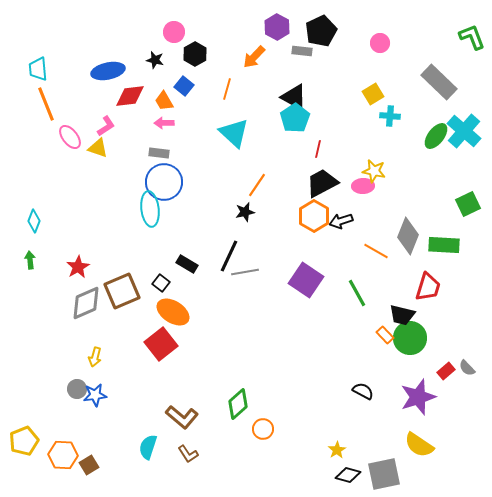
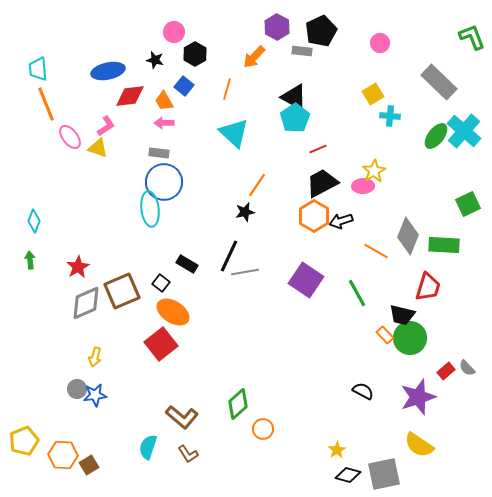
red line at (318, 149): rotated 54 degrees clockwise
yellow star at (374, 171): rotated 30 degrees clockwise
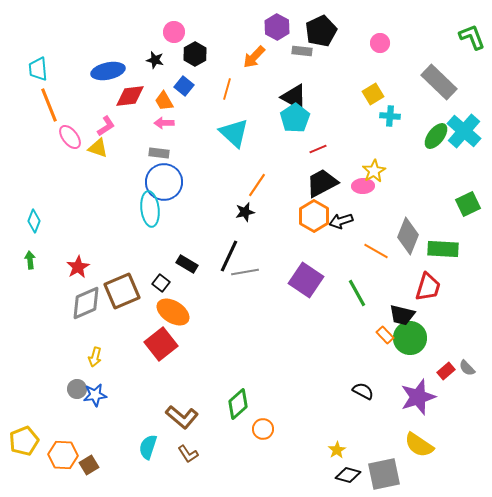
orange line at (46, 104): moved 3 px right, 1 px down
green rectangle at (444, 245): moved 1 px left, 4 px down
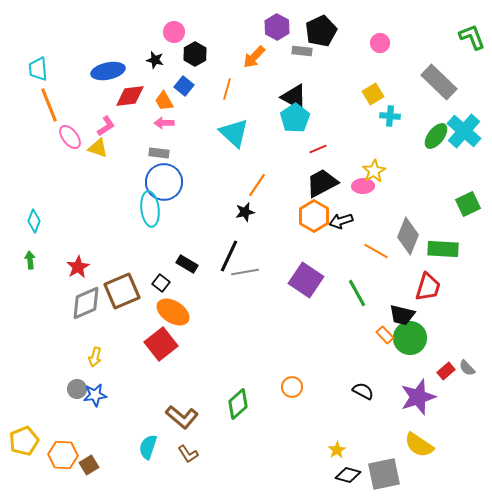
orange circle at (263, 429): moved 29 px right, 42 px up
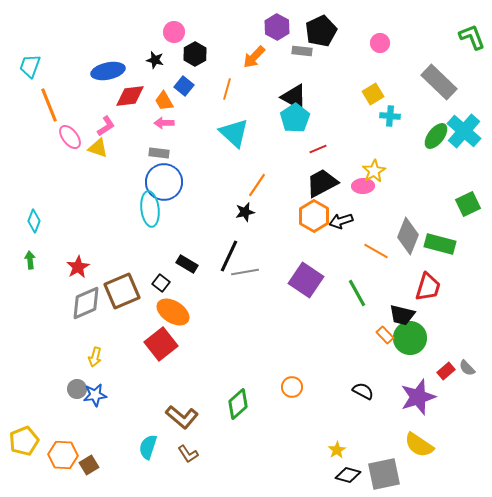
cyan trapezoid at (38, 69): moved 8 px left, 3 px up; rotated 25 degrees clockwise
green rectangle at (443, 249): moved 3 px left, 5 px up; rotated 12 degrees clockwise
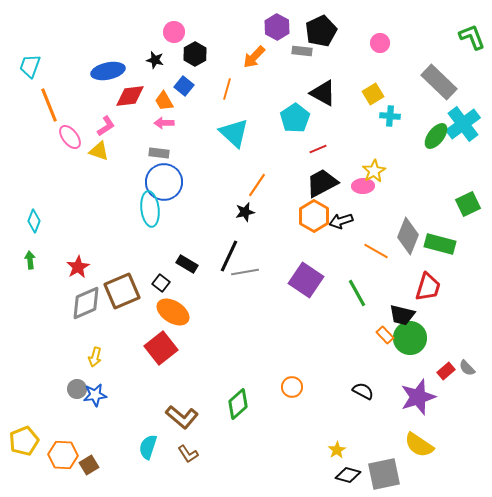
black triangle at (294, 97): moved 29 px right, 4 px up
cyan cross at (464, 131): moved 1 px left, 7 px up; rotated 12 degrees clockwise
yellow triangle at (98, 148): moved 1 px right, 3 px down
red square at (161, 344): moved 4 px down
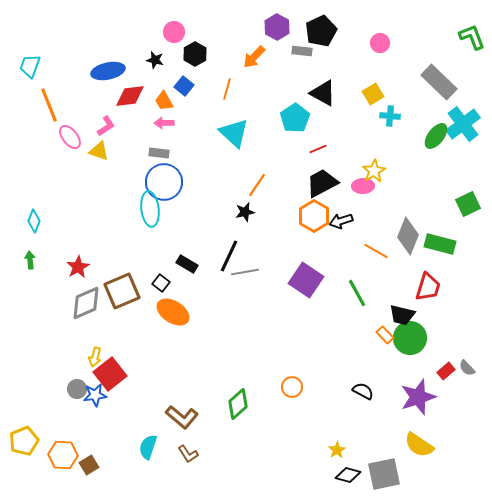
red square at (161, 348): moved 51 px left, 26 px down
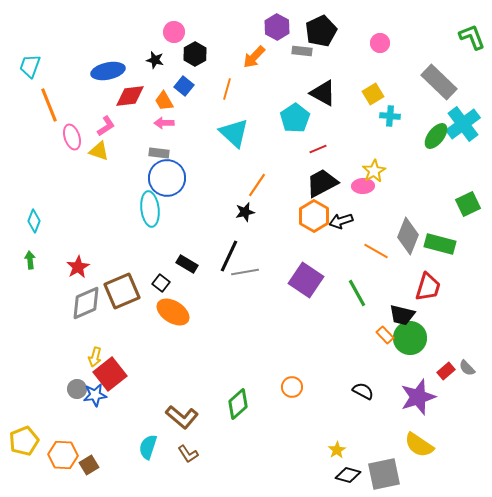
pink ellipse at (70, 137): moved 2 px right; rotated 20 degrees clockwise
blue circle at (164, 182): moved 3 px right, 4 px up
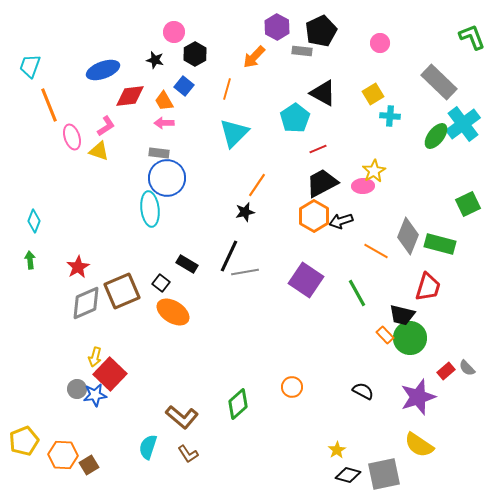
blue ellipse at (108, 71): moved 5 px left, 1 px up; rotated 8 degrees counterclockwise
cyan triangle at (234, 133): rotated 32 degrees clockwise
red square at (110, 374): rotated 8 degrees counterclockwise
